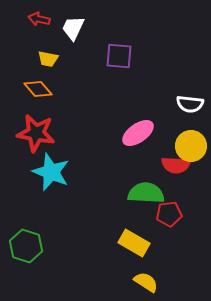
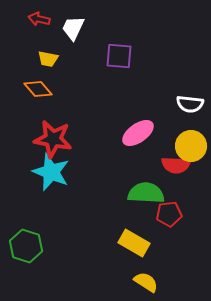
red star: moved 17 px right, 6 px down
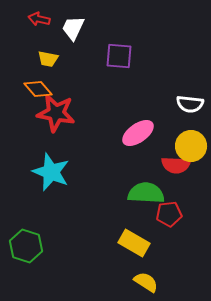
red star: moved 3 px right, 26 px up
